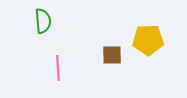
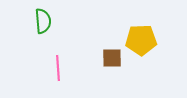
yellow pentagon: moved 7 px left
brown square: moved 3 px down
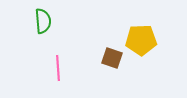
brown square: rotated 20 degrees clockwise
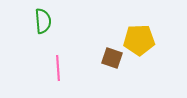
yellow pentagon: moved 2 px left
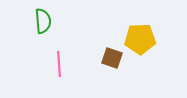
yellow pentagon: moved 1 px right, 1 px up
pink line: moved 1 px right, 4 px up
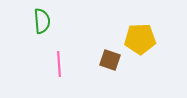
green semicircle: moved 1 px left
brown square: moved 2 px left, 2 px down
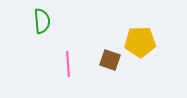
yellow pentagon: moved 3 px down
pink line: moved 9 px right
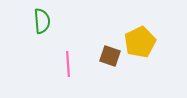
yellow pentagon: rotated 24 degrees counterclockwise
brown square: moved 4 px up
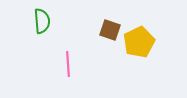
yellow pentagon: moved 1 px left
brown square: moved 26 px up
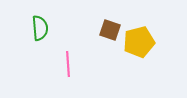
green semicircle: moved 2 px left, 7 px down
yellow pentagon: rotated 12 degrees clockwise
